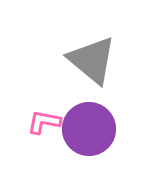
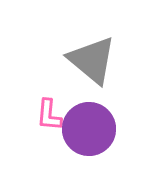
pink L-shape: moved 5 px right, 7 px up; rotated 96 degrees counterclockwise
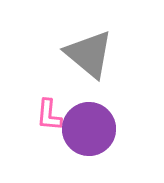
gray triangle: moved 3 px left, 6 px up
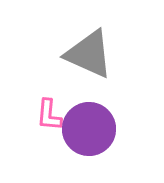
gray triangle: rotated 16 degrees counterclockwise
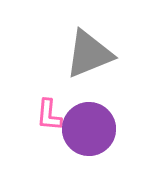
gray triangle: rotated 46 degrees counterclockwise
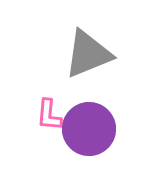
gray triangle: moved 1 px left
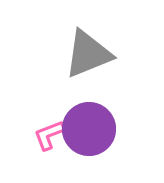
pink L-shape: moved 20 px down; rotated 64 degrees clockwise
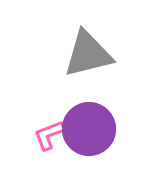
gray triangle: rotated 8 degrees clockwise
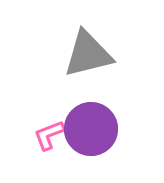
purple circle: moved 2 px right
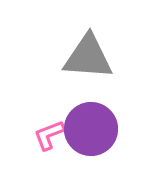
gray triangle: moved 3 px down; rotated 18 degrees clockwise
